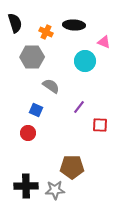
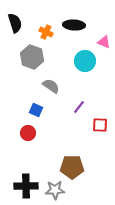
gray hexagon: rotated 20 degrees clockwise
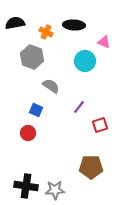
black semicircle: rotated 84 degrees counterclockwise
red square: rotated 21 degrees counterclockwise
brown pentagon: moved 19 px right
black cross: rotated 10 degrees clockwise
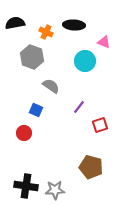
red circle: moved 4 px left
brown pentagon: rotated 15 degrees clockwise
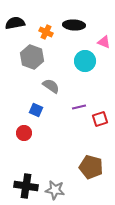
purple line: rotated 40 degrees clockwise
red square: moved 6 px up
gray star: rotated 12 degrees clockwise
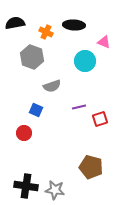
gray semicircle: moved 1 px right; rotated 126 degrees clockwise
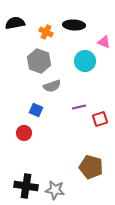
gray hexagon: moved 7 px right, 4 px down
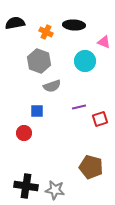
blue square: moved 1 px right, 1 px down; rotated 24 degrees counterclockwise
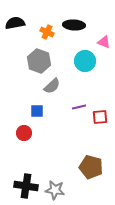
orange cross: moved 1 px right
gray semicircle: rotated 24 degrees counterclockwise
red square: moved 2 px up; rotated 14 degrees clockwise
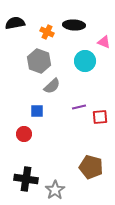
red circle: moved 1 px down
black cross: moved 7 px up
gray star: rotated 30 degrees clockwise
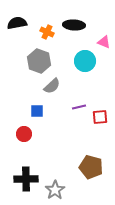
black semicircle: moved 2 px right
black cross: rotated 10 degrees counterclockwise
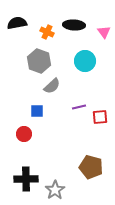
pink triangle: moved 10 px up; rotated 32 degrees clockwise
